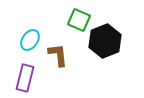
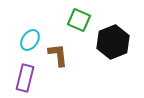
black hexagon: moved 8 px right, 1 px down
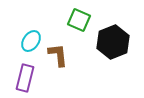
cyan ellipse: moved 1 px right, 1 px down
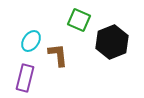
black hexagon: moved 1 px left
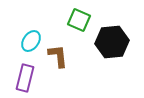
black hexagon: rotated 16 degrees clockwise
brown L-shape: moved 1 px down
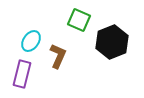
black hexagon: rotated 16 degrees counterclockwise
brown L-shape: rotated 30 degrees clockwise
purple rectangle: moved 3 px left, 4 px up
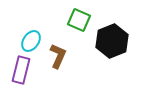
black hexagon: moved 1 px up
purple rectangle: moved 1 px left, 4 px up
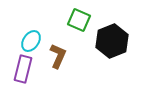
purple rectangle: moved 2 px right, 1 px up
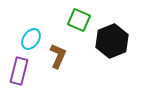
cyan ellipse: moved 2 px up
purple rectangle: moved 4 px left, 2 px down
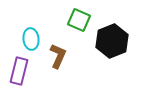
cyan ellipse: rotated 40 degrees counterclockwise
